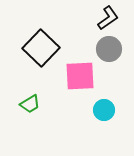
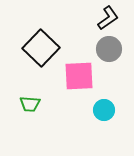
pink square: moved 1 px left
green trapezoid: rotated 35 degrees clockwise
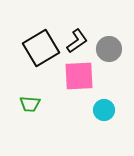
black L-shape: moved 31 px left, 23 px down
black square: rotated 15 degrees clockwise
